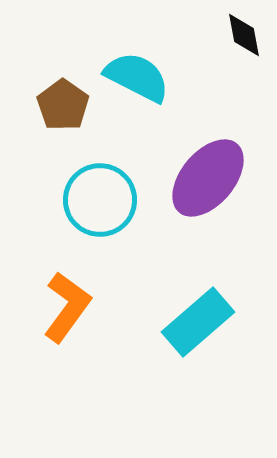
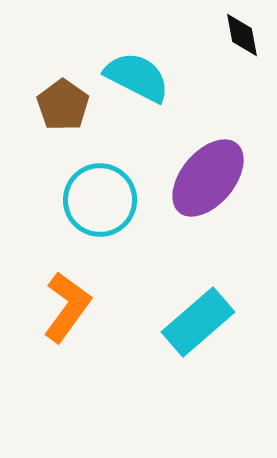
black diamond: moved 2 px left
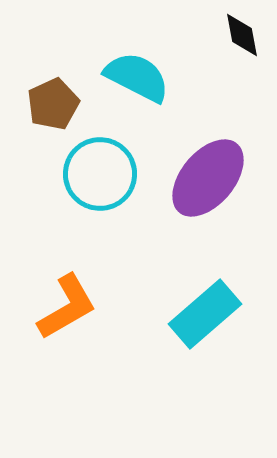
brown pentagon: moved 10 px left, 1 px up; rotated 12 degrees clockwise
cyan circle: moved 26 px up
orange L-shape: rotated 24 degrees clockwise
cyan rectangle: moved 7 px right, 8 px up
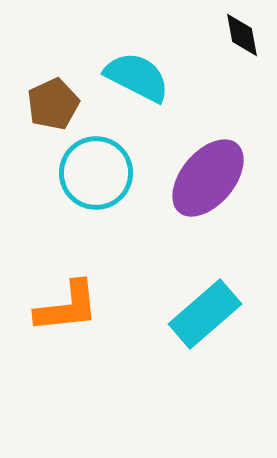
cyan circle: moved 4 px left, 1 px up
orange L-shape: rotated 24 degrees clockwise
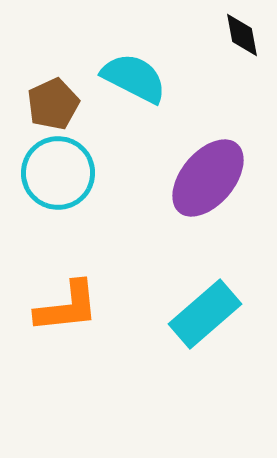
cyan semicircle: moved 3 px left, 1 px down
cyan circle: moved 38 px left
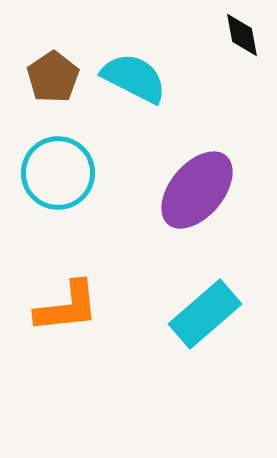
brown pentagon: moved 27 px up; rotated 9 degrees counterclockwise
purple ellipse: moved 11 px left, 12 px down
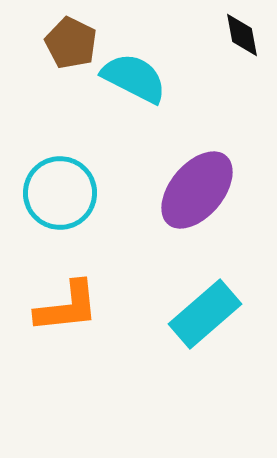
brown pentagon: moved 18 px right, 34 px up; rotated 12 degrees counterclockwise
cyan circle: moved 2 px right, 20 px down
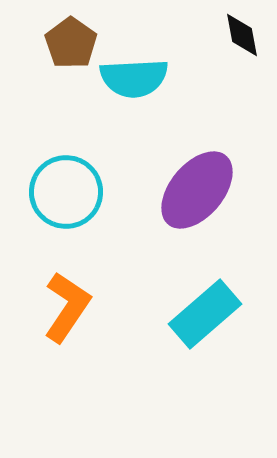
brown pentagon: rotated 9 degrees clockwise
cyan semicircle: rotated 150 degrees clockwise
cyan circle: moved 6 px right, 1 px up
orange L-shape: rotated 50 degrees counterclockwise
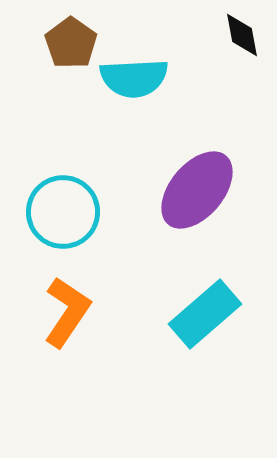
cyan circle: moved 3 px left, 20 px down
orange L-shape: moved 5 px down
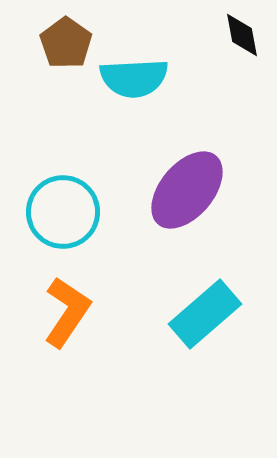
brown pentagon: moved 5 px left
purple ellipse: moved 10 px left
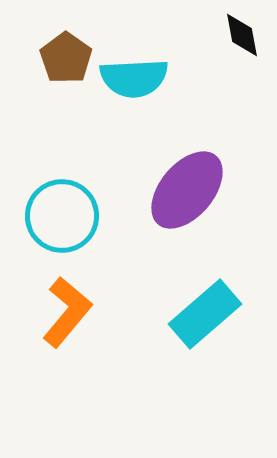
brown pentagon: moved 15 px down
cyan circle: moved 1 px left, 4 px down
orange L-shape: rotated 6 degrees clockwise
